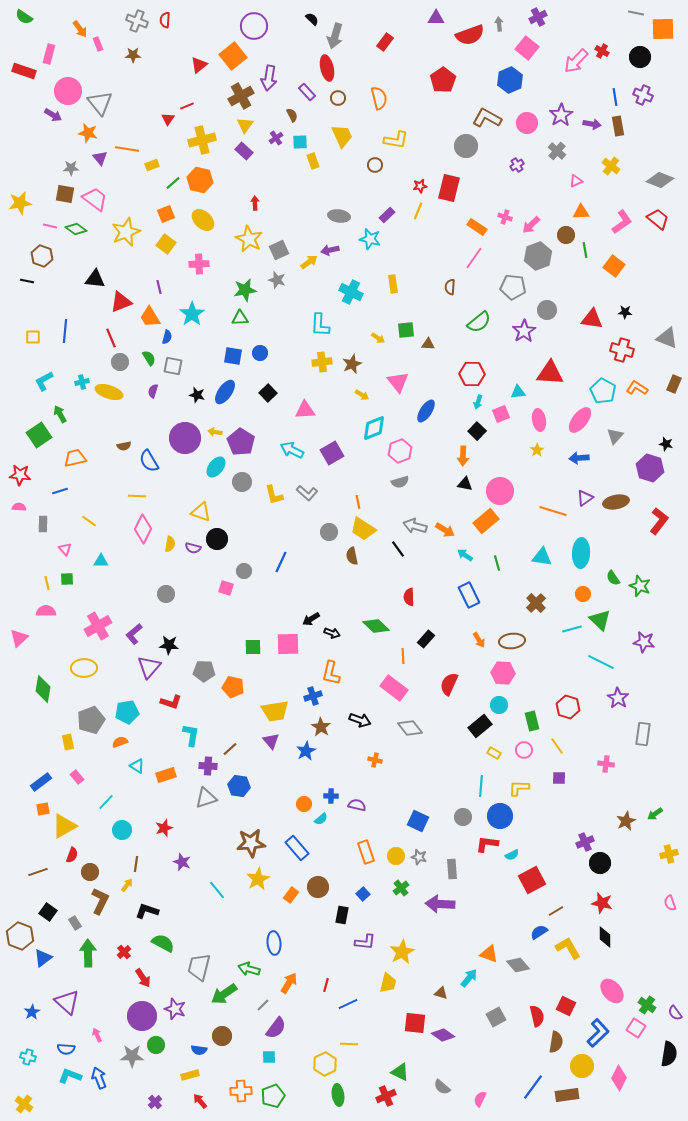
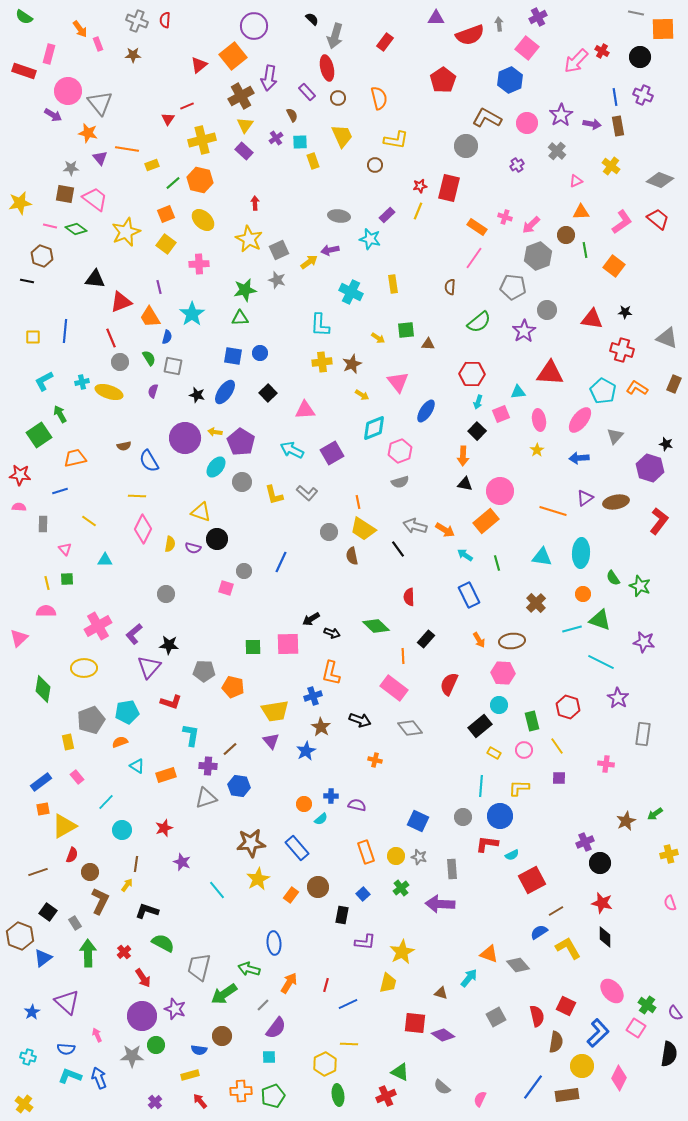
cyan triangle at (101, 561): moved 4 px right, 1 px up
green triangle at (600, 620): rotated 25 degrees counterclockwise
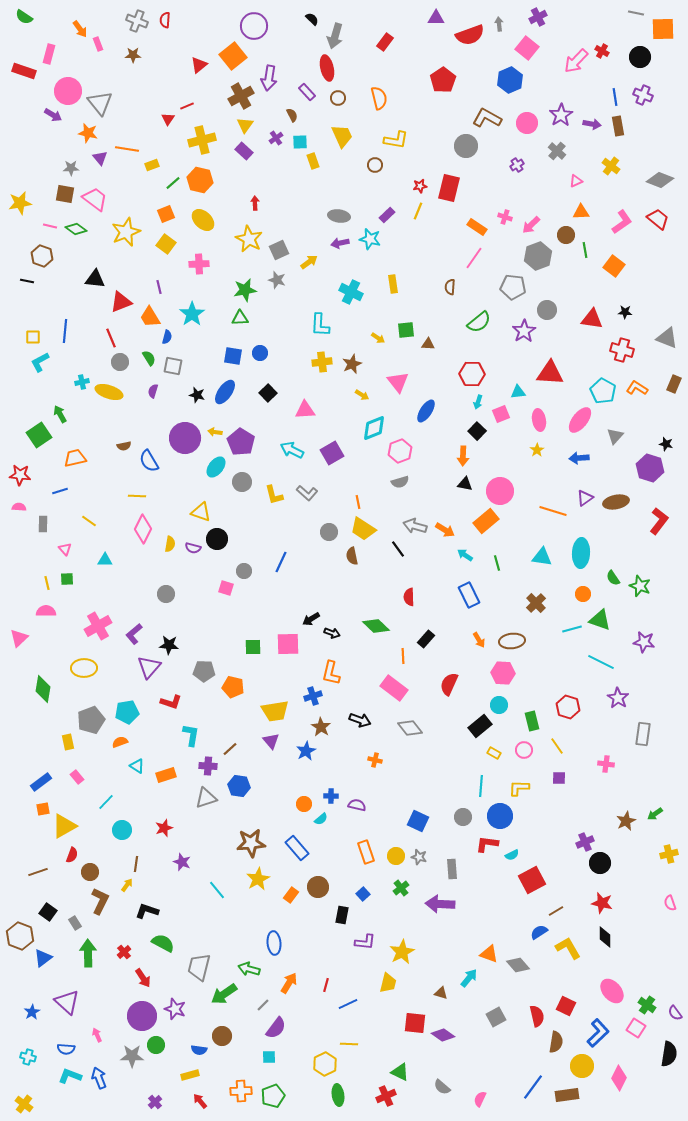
purple arrow at (330, 250): moved 10 px right, 7 px up
cyan L-shape at (44, 381): moved 4 px left, 19 px up
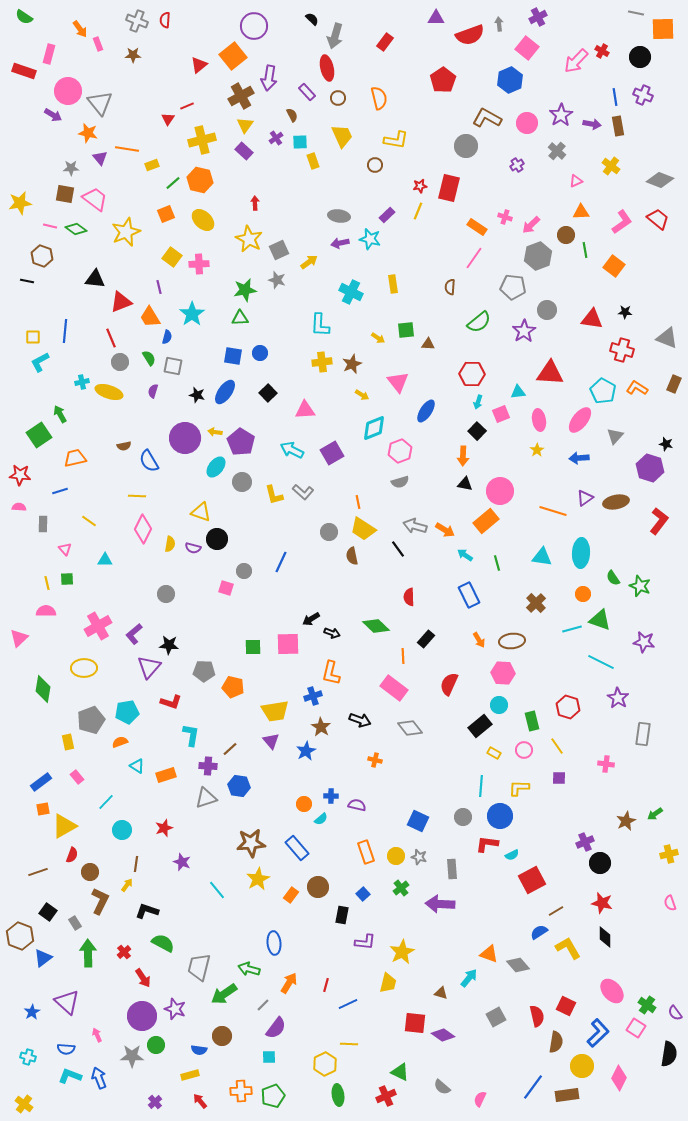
yellow square at (166, 244): moved 6 px right, 13 px down
gray L-shape at (307, 493): moved 4 px left, 1 px up
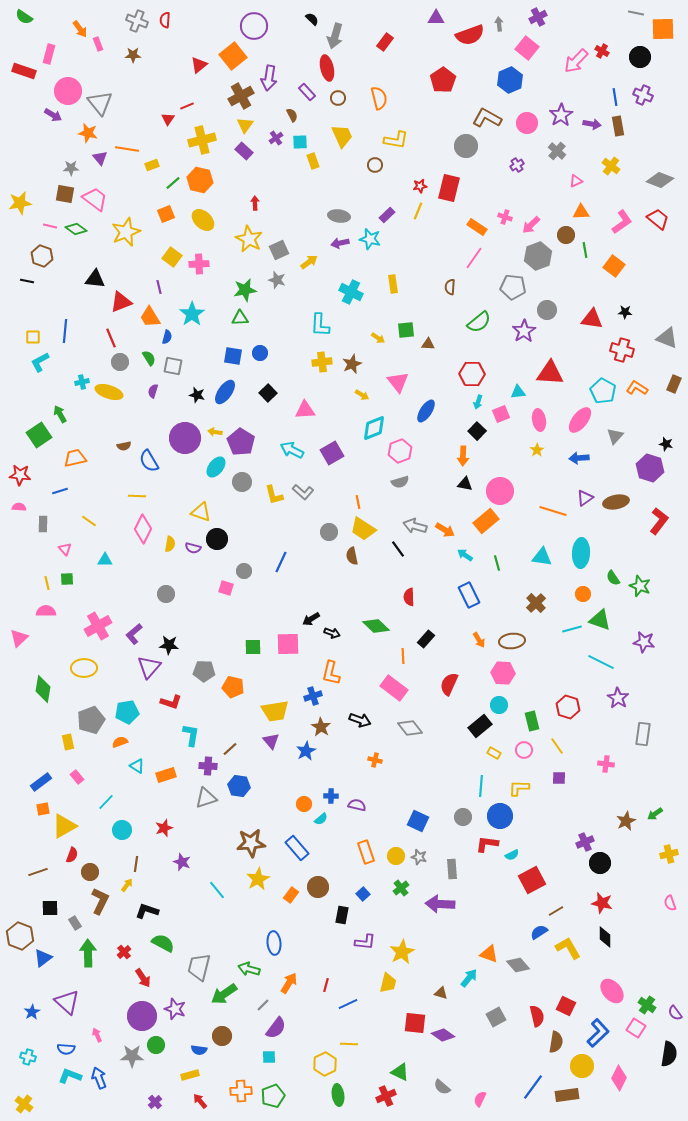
black square at (48, 912): moved 2 px right, 4 px up; rotated 36 degrees counterclockwise
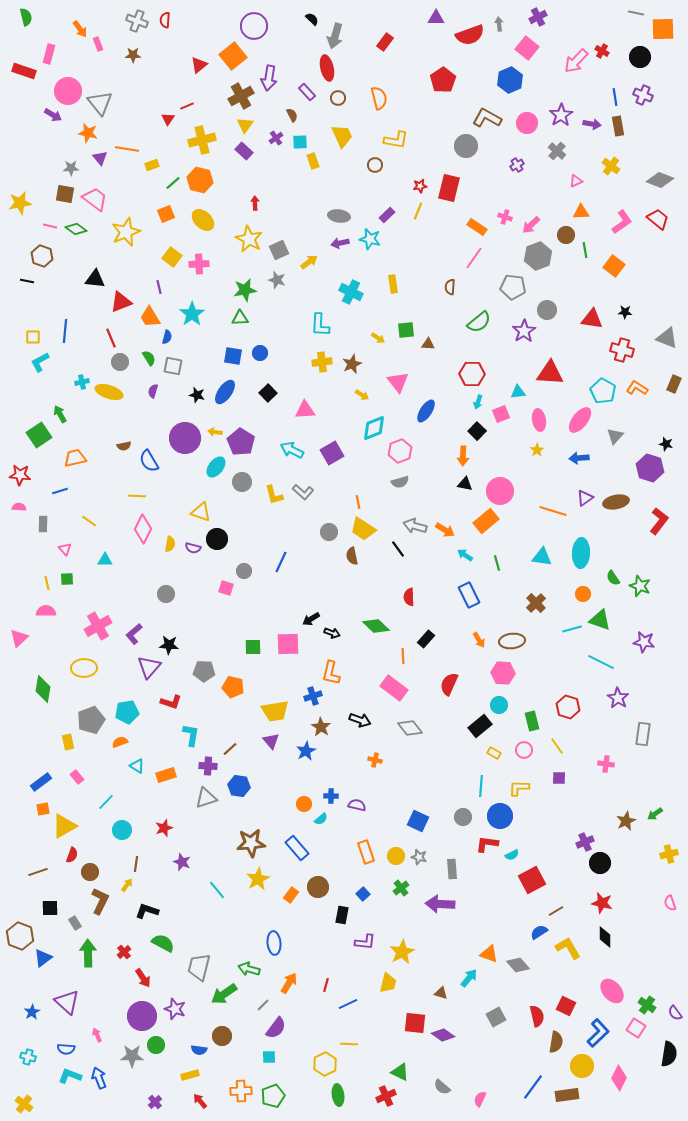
green semicircle at (24, 17): moved 2 px right; rotated 138 degrees counterclockwise
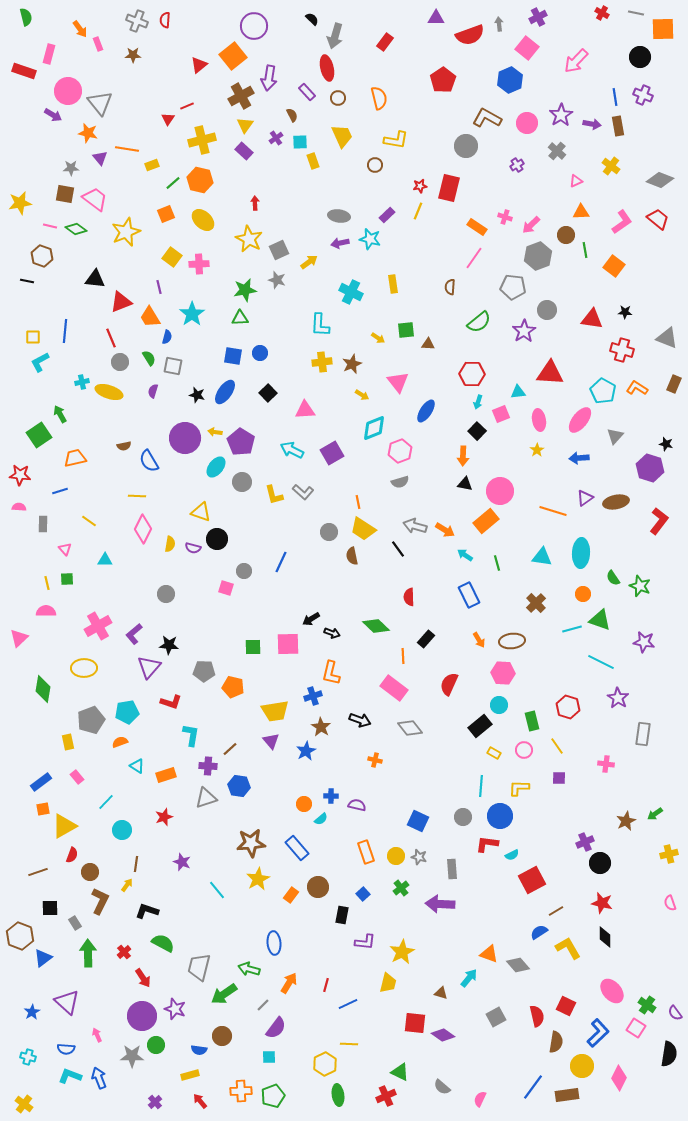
red cross at (602, 51): moved 38 px up
red star at (164, 828): moved 11 px up
